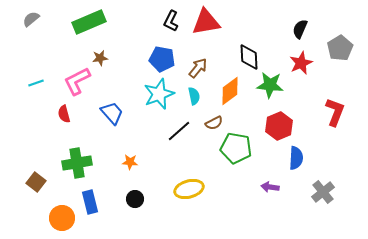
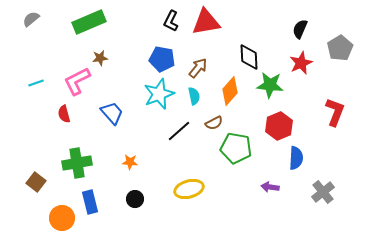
orange diamond: rotated 12 degrees counterclockwise
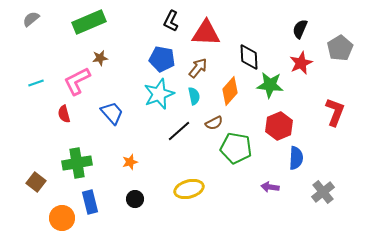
red triangle: moved 11 px down; rotated 12 degrees clockwise
orange star: rotated 21 degrees counterclockwise
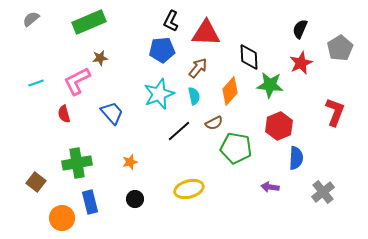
blue pentagon: moved 9 px up; rotated 15 degrees counterclockwise
